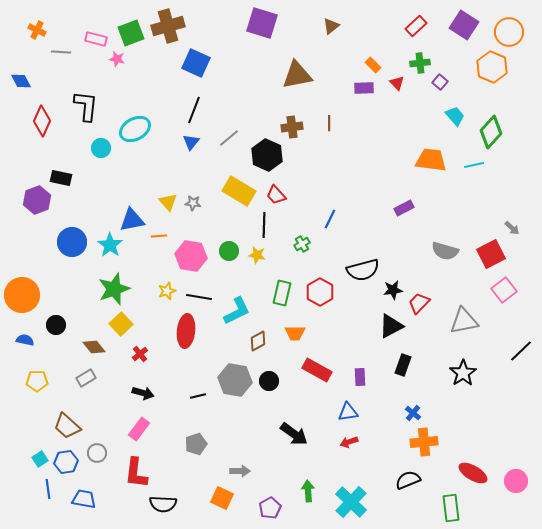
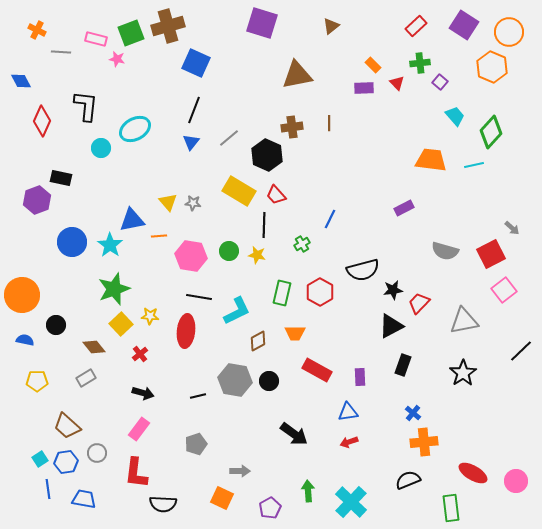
yellow star at (167, 291): moved 17 px left, 25 px down; rotated 24 degrees clockwise
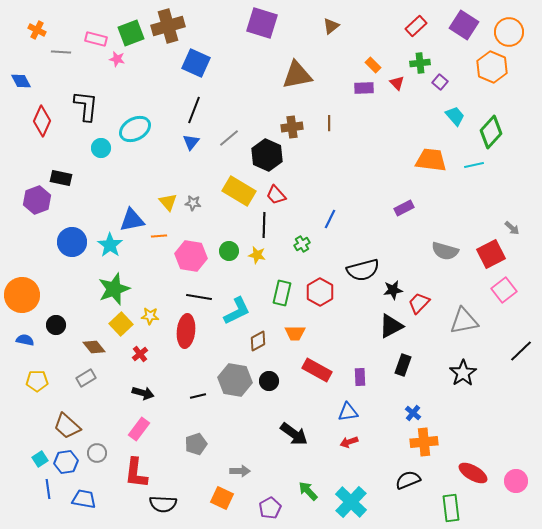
green arrow at (308, 491): rotated 40 degrees counterclockwise
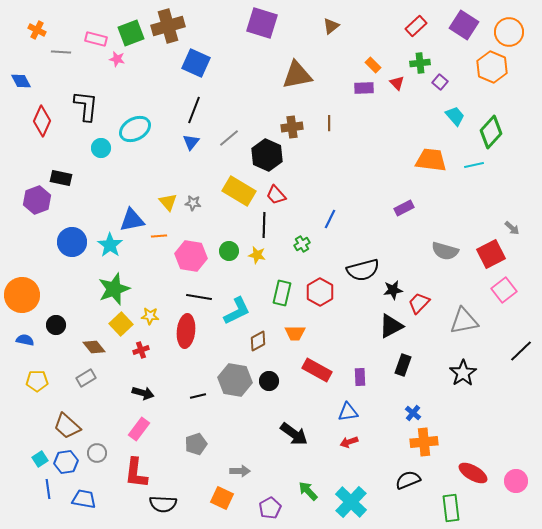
red cross at (140, 354): moved 1 px right, 4 px up; rotated 21 degrees clockwise
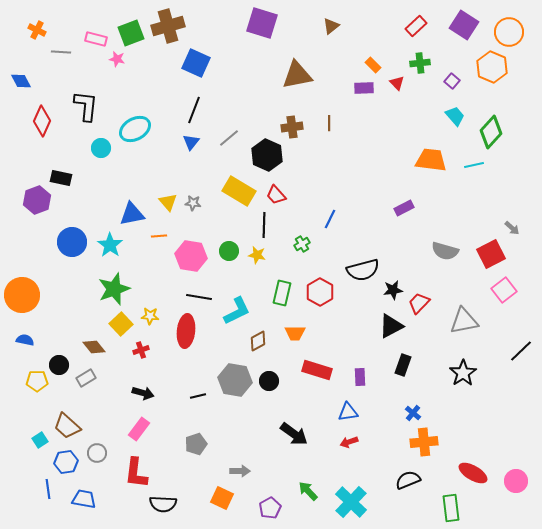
purple square at (440, 82): moved 12 px right, 1 px up
blue triangle at (132, 220): moved 6 px up
black circle at (56, 325): moved 3 px right, 40 px down
red rectangle at (317, 370): rotated 12 degrees counterclockwise
cyan square at (40, 459): moved 19 px up
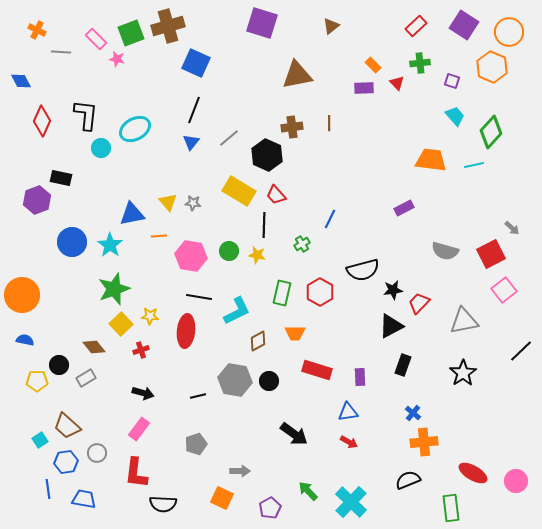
pink rectangle at (96, 39): rotated 30 degrees clockwise
purple square at (452, 81): rotated 21 degrees counterclockwise
black L-shape at (86, 106): moved 9 px down
red arrow at (349, 442): rotated 132 degrees counterclockwise
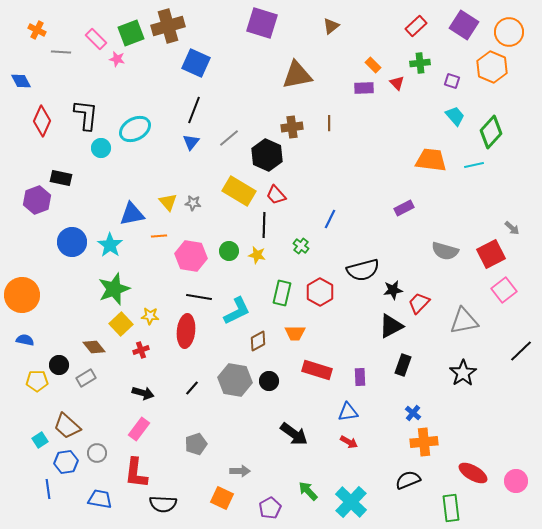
green cross at (302, 244): moved 1 px left, 2 px down; rotated 21 degrees counterclockwise
black line at (198, 396): moved 6 px left, 8 px up; rotated 35 degrees counterclockwise
blue trapezoid at (84, 499): moved 16 px right
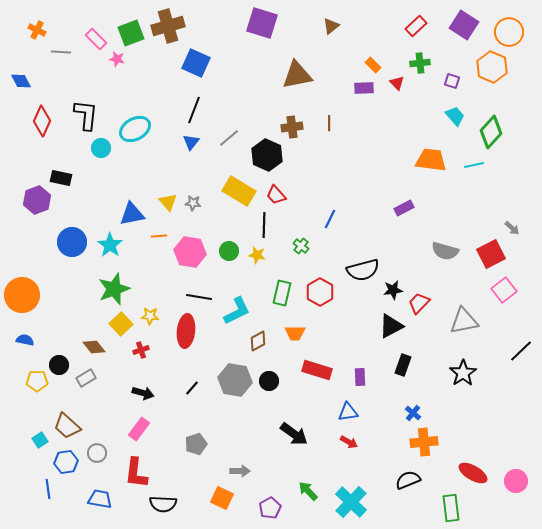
pink hexagon at (191, 256): moved 1 px left, 4 px up
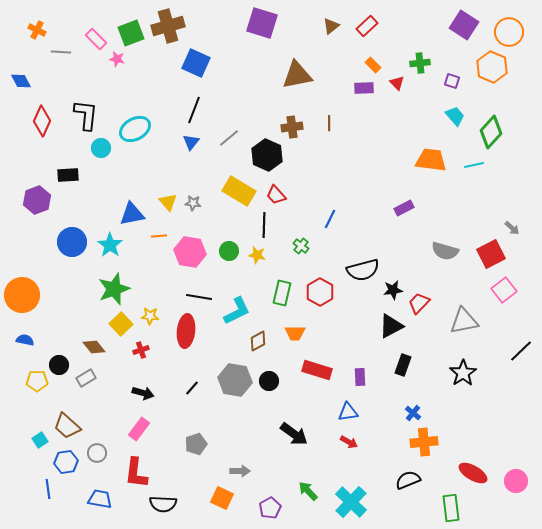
red rectangle at (416, 26): moved 49 px left
black rectangle at (61, 178): moved 7 px right, 3 px up; rotated 15 degrees counterclockwise
